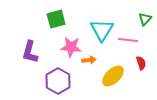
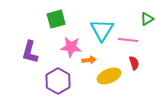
green triangle: moved 2 px right; rotated 16 degrees clockwise
red semicircle: moved 7 px left
yellow ellipse: moved 4 px left; rotated 20 degrees clockwise
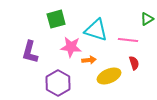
cyan triangle: moved 6 px left; rotated 45 degrees counterclockwise
purple hexagon: moved 2 px down
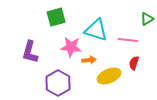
green square: moved 2 px up
red semicircle: rotated 144 degrees counterclockwise
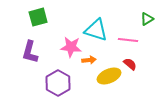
green square: moved 18 px left
red semicircle: moved 4 px left, 1 px down; rotated 112 degrees clockwise
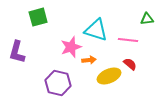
green triangle: rotated 24 degrees clockwise
pink star: rotated 25 degrees counterclockwise
purple L-shape: moved 13 px left
purple hexagon: rotated 15 degrees counterclockwise
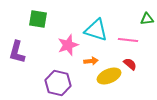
green square: moved 2 px down; rotated 24 degrees clockwise
pink star: moved 3 px left, 2 px up
orange arrow: moved 2 px right, 1 px down
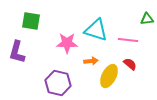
green square: moved 7 px left, 2 px down
pink star: moved 1 px left, 2 px up; rotated 20 degrees clockwise
yellow ellipse: rotated 40 degrees counterclockwise
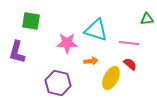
pink line: moved 1 px right, 3 px down
yellow ellipse: moved 2 px right, 2 px down
